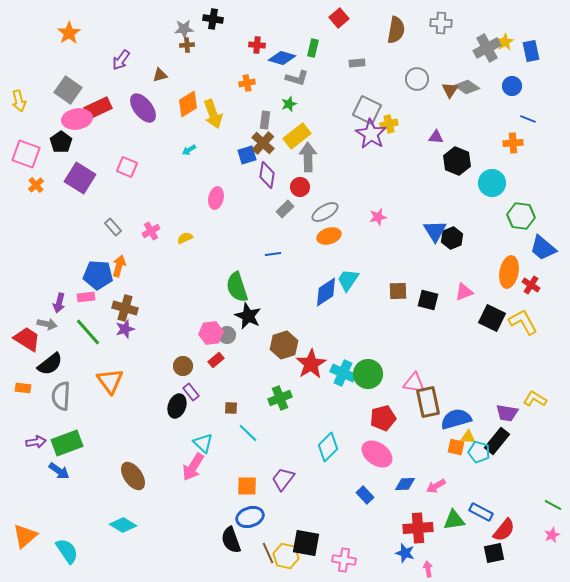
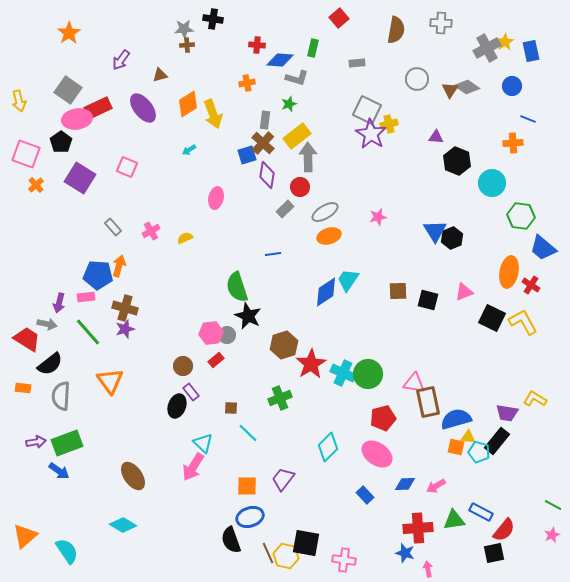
blue diamond at (282, 58): moved 2 px left, 2 px down; rotated 12 degrees counterclockwise
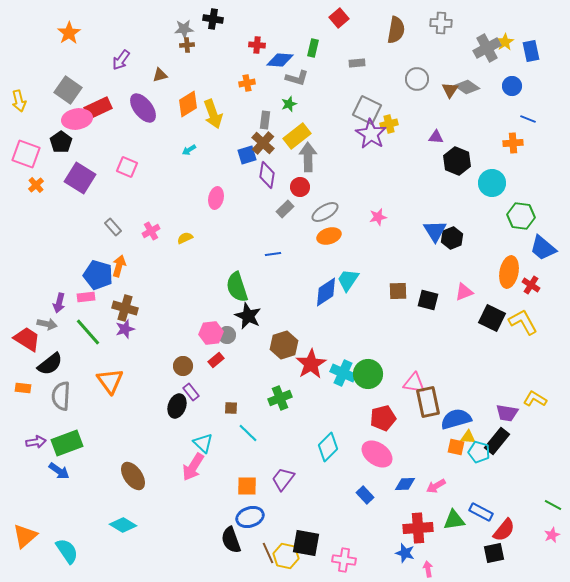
blue pentagon at (98, 275): rotated 12 degrees clockwise
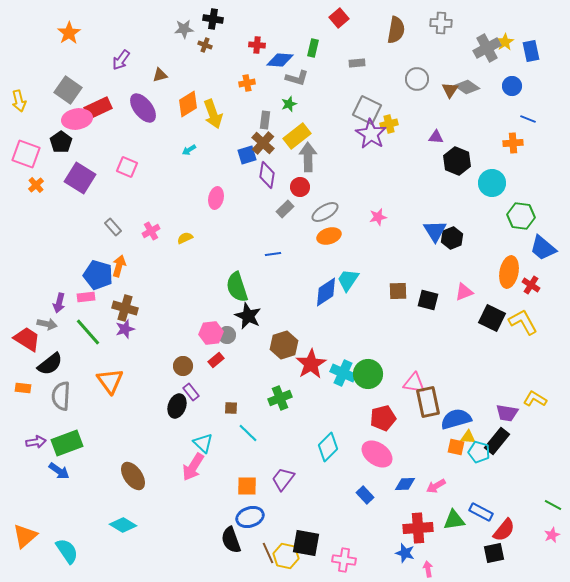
brown cross at (187, 45): moved 18 px right; rotated 24 degrees clockwise
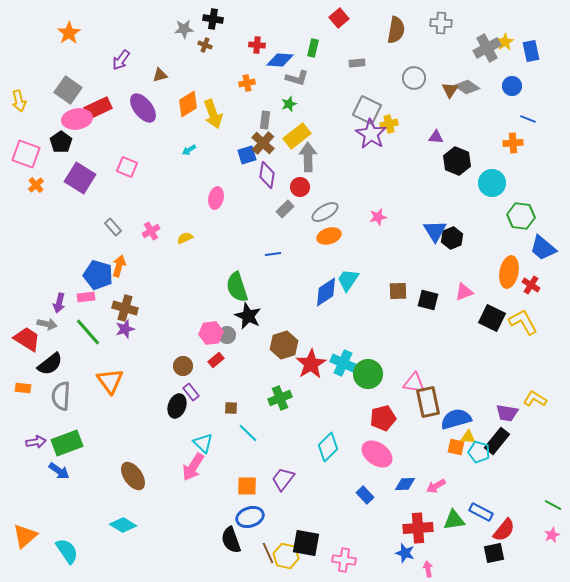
gray circle at (417, 79): moved 3 px left, 1 px up
cyan cross at (343, 373): moved 10 px up
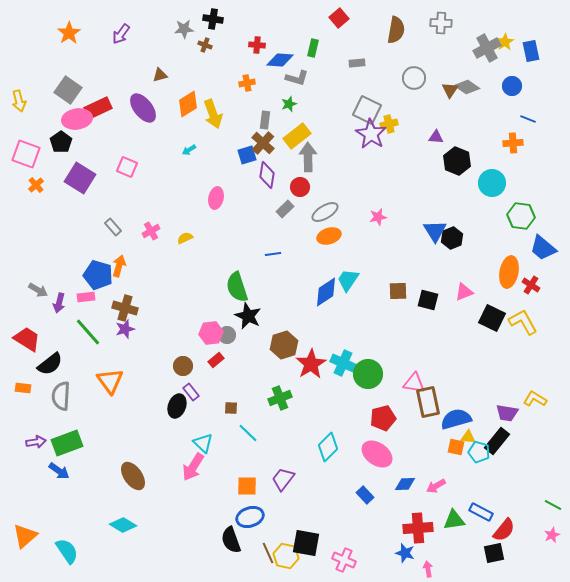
purple arrow at (121, 60): moved 26 px up
gray arrow at (47, 324): moved 9 px left, 34 px up; rotated 18 degrees clockwise
pink cross at (344, 560): rotated 15 degrees clockwise
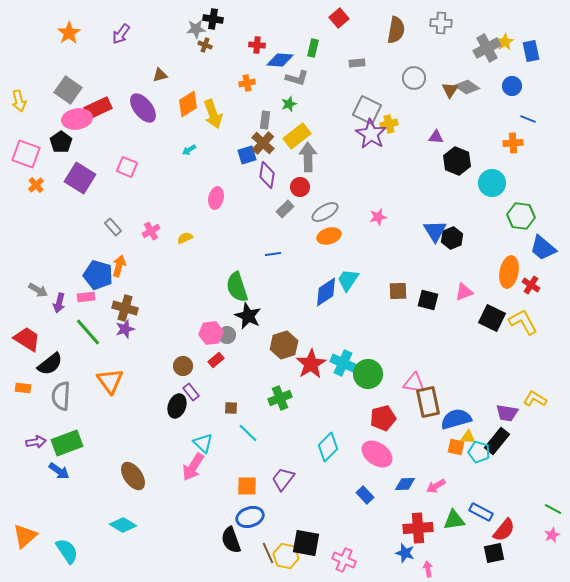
gray star at (184, 29): moved 12 px right
green line at (553, 505): moved 4 px down
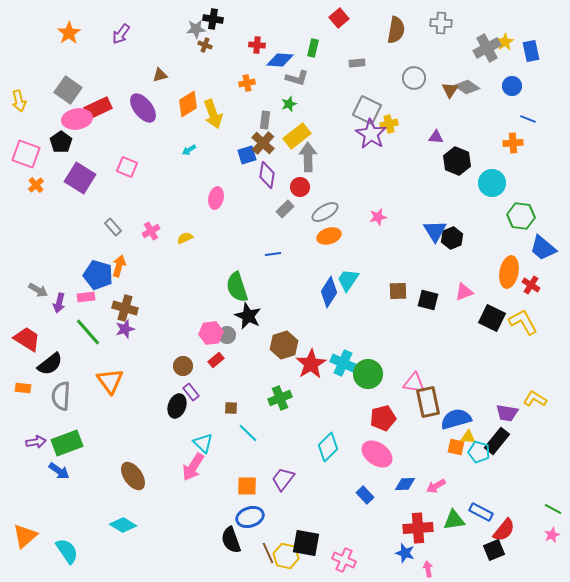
blue diamond at (326, 292): moved 3 px right; rotated 24 degrees counterclockwise
black square at (494, 553): moved 3 px up; rotated 10 degrees counterclockwise
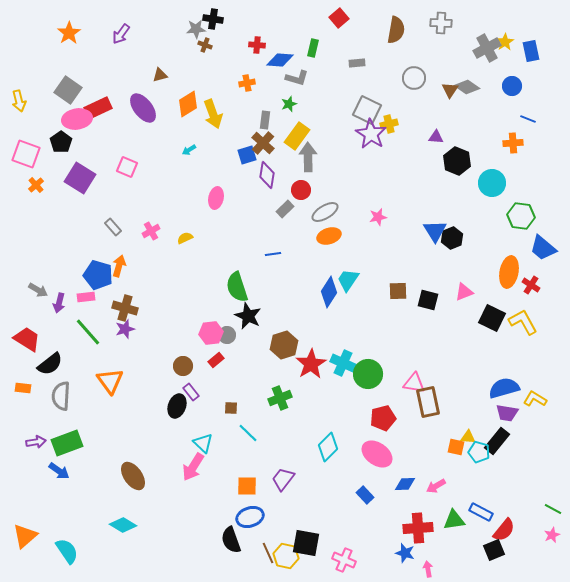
yellow rectangle at (297, 136): rotated 16 degrees counterclockwise
red circle at (300, 187): moved 1 px right, 3 px down
blue semicircle at (456, 419): moved 48 px right, 31 px up
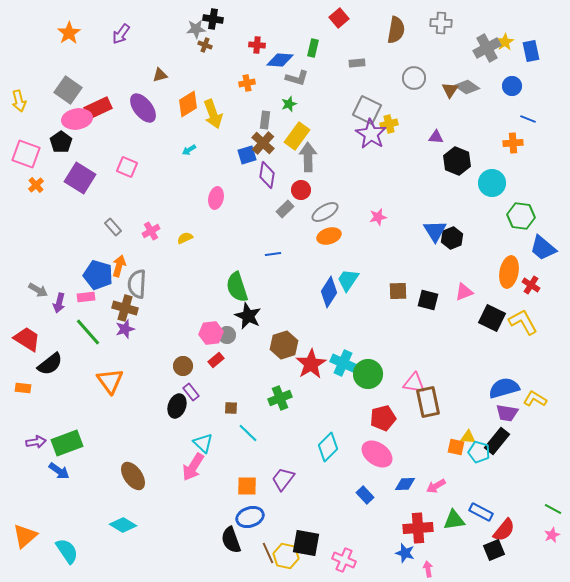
gray semicircle at (61, 396): moved 76 px right, 112 px up
